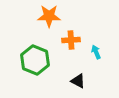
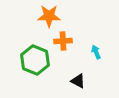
orange cross: moved 8 px left, 1 px down
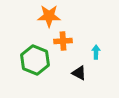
cyan arrow: rotated 24 degrees clockwise
black triangle: moved 1 px right, 8 px up
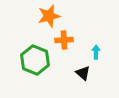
orange star: rotated 15 degrees counterclockwise
orange cross: moved 1 px right, 1 px up
black triangle: moved 4 px right; rotated 14 degrees clockwise
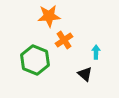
orange star: rotated 10 degrees clockwise
orange cross: rotated 30 degrees counterclockwise
black triangle: moved 2 px right, 1 px down
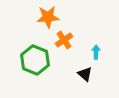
orange star: moved 1 px left, 1 px down
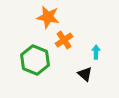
orange star: rotated 15 degrees clockwise
